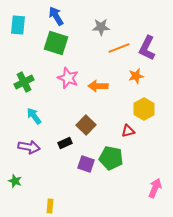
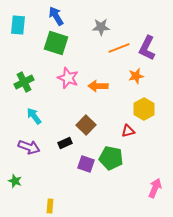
purple arrow: rotated 10 degrees clockwise
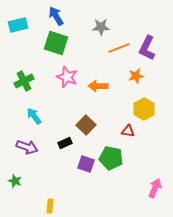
cyan rectangle: rotated 72 degrees clockwise
pink star: moved 1 px left, 1 px up
green cross: moved 1 px up
red triangle: rotated 24 degrees clockwise
purple arrow: moved 2 px left
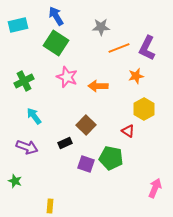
green square: rotated 15 degrees clockwise
red triangle: rotated 24 degrees clockwise
